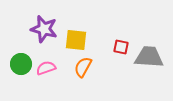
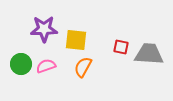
purple star: rotated 16 degrees counterclockwise
gray trapezoid: moved 3 px up
pink semicircle: moved 2 px up
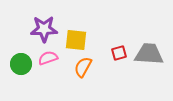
red square: moved 2 px left, 6 px down; rotated 28 degrees counterclockwise
pink semicircle: moved 2 px right, 8 px up
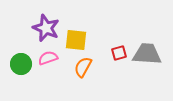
purple star: moved 2 px right, 1 px up; rotated 24 degrees clockwise
gray trapezoid: moved 2 px left
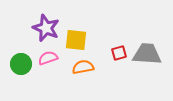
orange semicircle: rotated 50 degrees clockwise
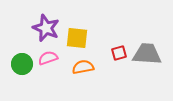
yellow square: moved 1 px right, 2 px up
green circle: moved 1 px right
